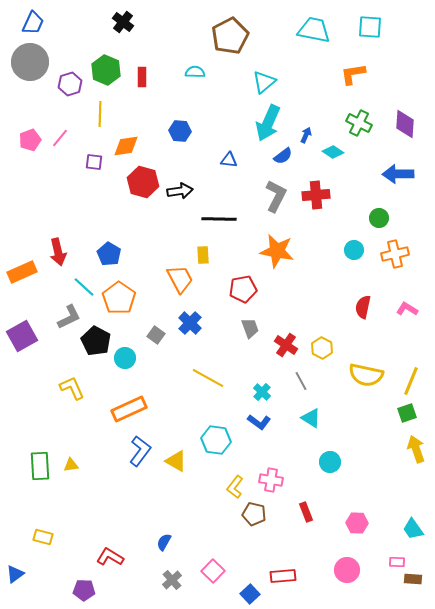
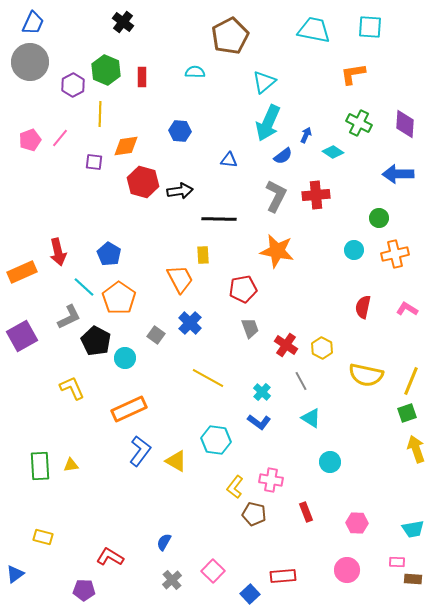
purple hexagon at (70, 84): moved 3 px right, 1 px down; rotated 10 degrees counterclockwise
cyan trapezoid at (413, 529): rotated 65 degrees counterclockwise
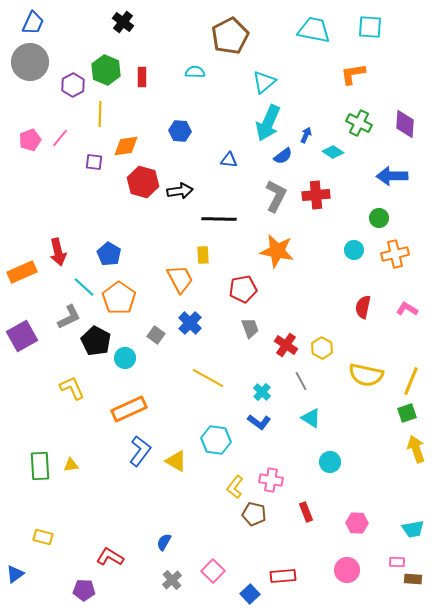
blue arrow at (398, 174): moved 6 px left, 2 px down
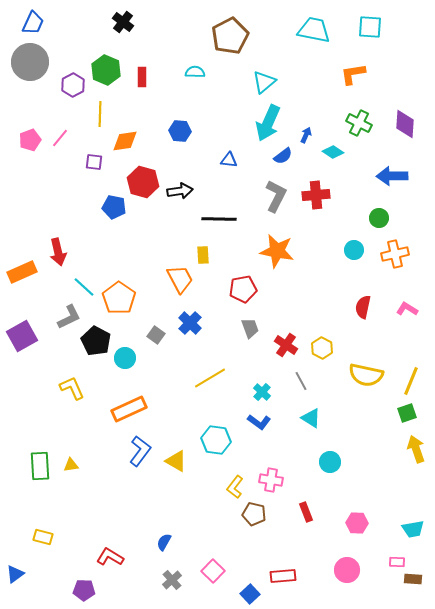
orange diamond at (126, 146): moved 1 px left, 5 px up
blue pentagon at (109, 254): moved 5 px right, 47 px up; rotated 20 degrees counterclockwise
yellow line at (208, 378): moved 2 px right; rotated 60 degrees counterclockwise
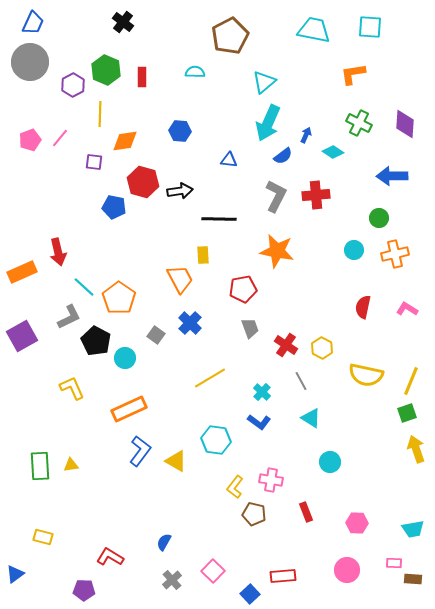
pink rectangle at (397, 562): moved 3 px left, 1 px down
